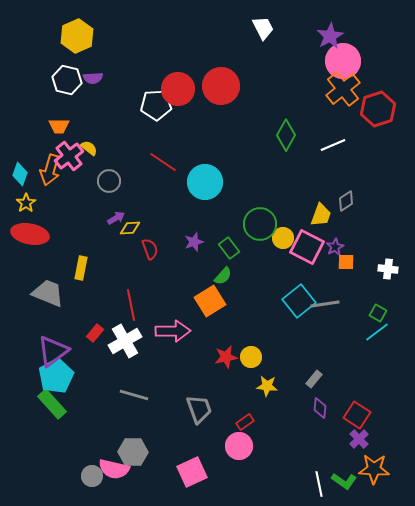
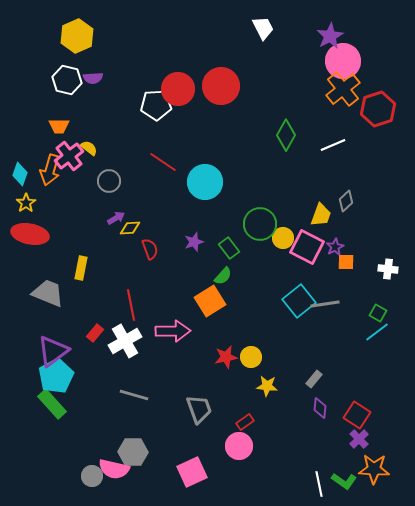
gray diamond at (346, 201): rotated 10 degrees counterclockwise
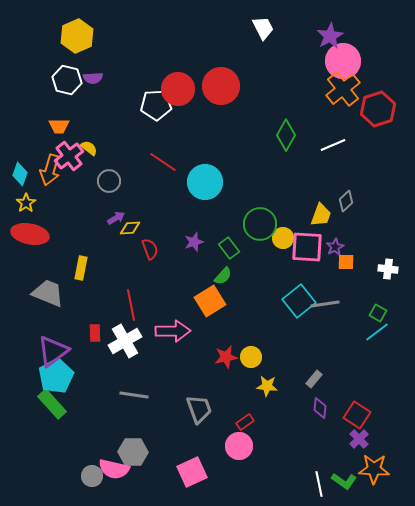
pink square at (307, 247): rotated 24 degrees counterclockwise
red rectangle at (95, 333): rotated 42 degrees counterclockwise
gray line at (134, 395): rotated 8 degrees counterclockwise
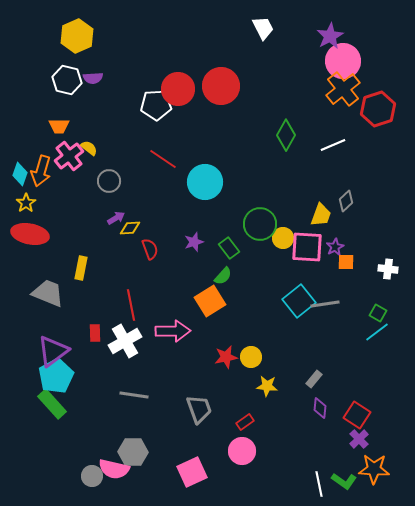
red line at (163, 162): moved 3 px up
orange arrow at (50, 170): moved 9 px left, 1 px down
pink circle at (239, 446): moved 3 px right, 5 px down
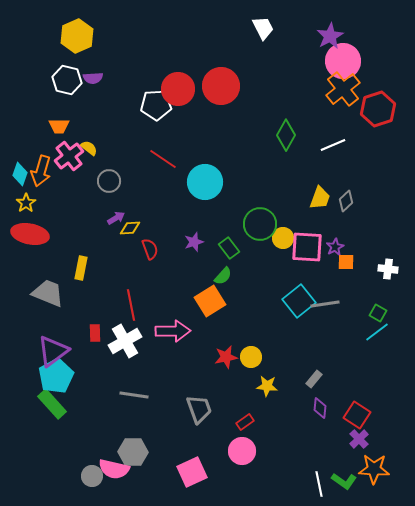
yellow trapezoid at (321, 215): moved 1 px left, 17 px up
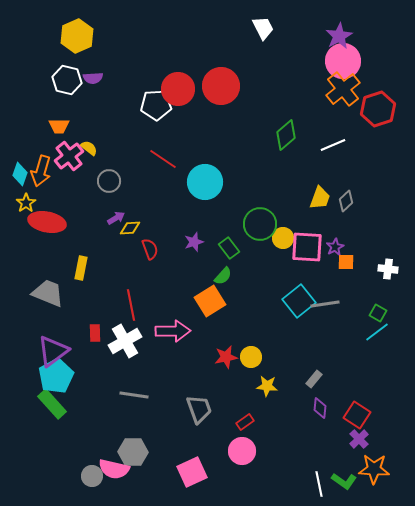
purple star at (330, 36): moved 9 px right
green diamond at (286, 135): rotated 20 degrees clockwise
red ellipse at (30, 234): moved 17 px right, 12 px up
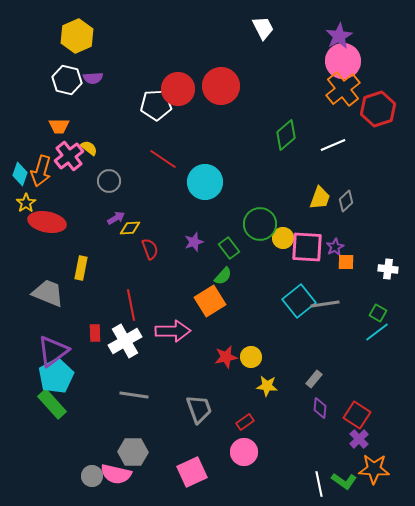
pink circle at (242, 451): moved 2 px right, 1 px down
pink semicircle at (114, 469): moved 2 px right, 5 px down
